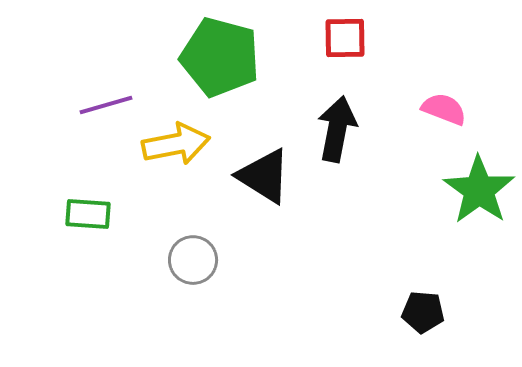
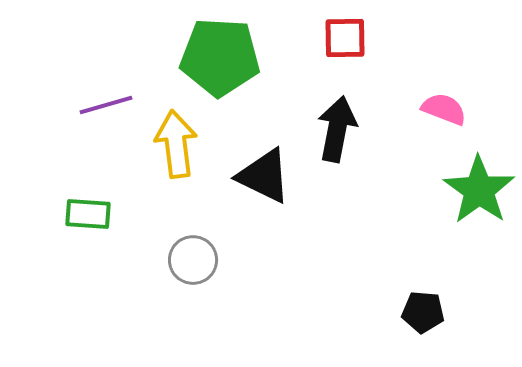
green pentagon: rotated 12 degrees counterclockwise
yellow arrow: rotated 86 degrees counterclockwise
black triangle: rotated 6 degrees counterclockwise
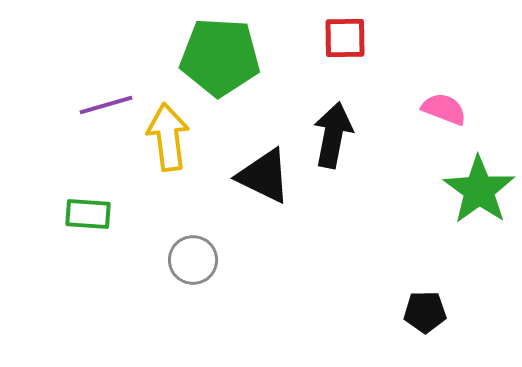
black arrow: moved 4 px left, 6 px down
yellow arrow: moved 8 px left, 7 px up
black pentagon: moved 2 px right; rotated 6 degrees counterclockwise
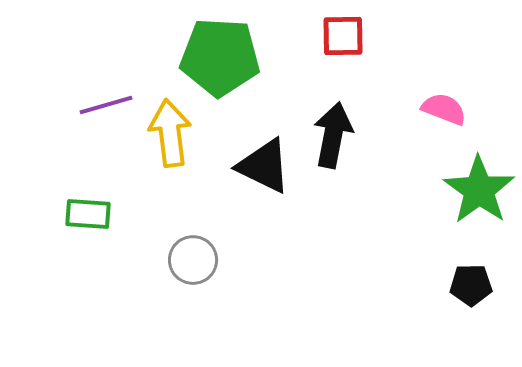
red square: moved 2 px left, 2 px up
yellow arrow: moved 2 px right, 4 px up
black triangle: moved 10 px up
black pentagon: moved 46 px right, 27 px up
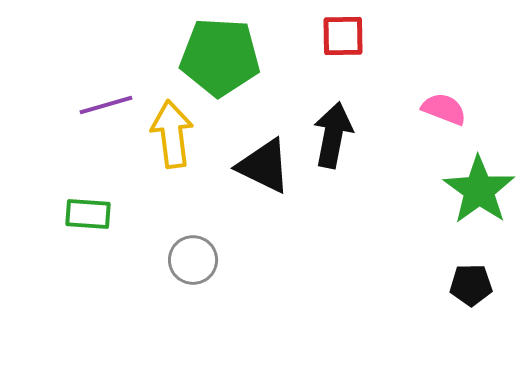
yellow arrow: moved 2 px right, 1 px down
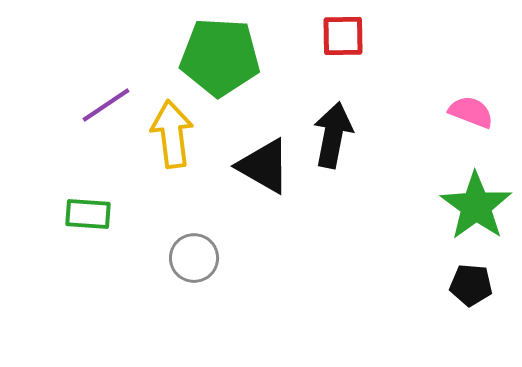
purple line: rotated 18 degrees counterclockwise
pink semicircle: moved 27 px right, 3 px down
black triangle: rotated 4 degrees clockwise
green star: moved 3 px left, 16 px down
gray circle: moved 1 px right, 2 px up
black pentagon: rotated 6 degrees clockwise
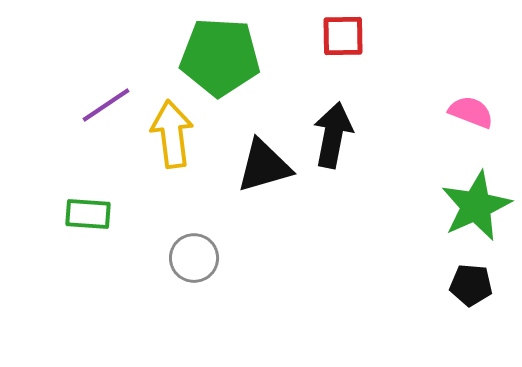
black triangle: rotated 46 degrees counterclockwise
green star: rotated 12 degrees clockwise
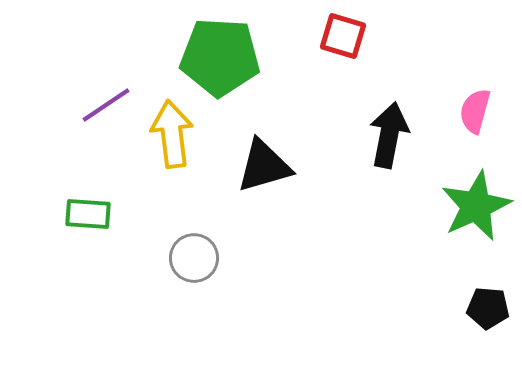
red square: rotated 18 degrees clockwise
pink semicircle: moved 4 px right, 1 px up; rotated 96 degrees counterclockwise
black arrow: moved 56 px right
black pentagon: moved 17 px right, 23 px down
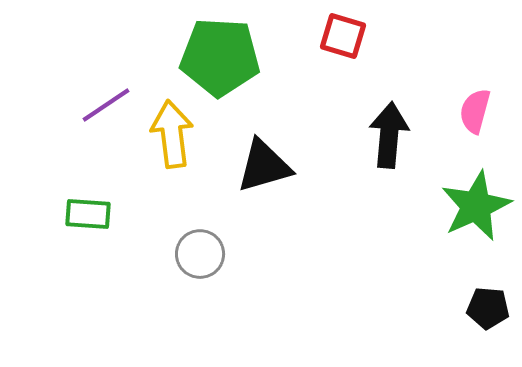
black arrow: rotated 6 degrees counterclockwise
gray circle: moved 6 px right, 4 px up
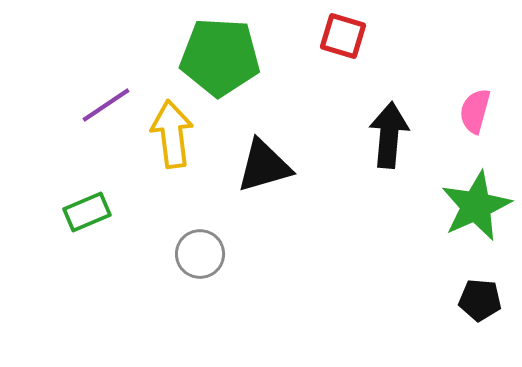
green rectangle: moved 1 px left, 2 px up; rotated 27 degrees counterclockwise
black pentagon: moved 8 px left, 8 px up
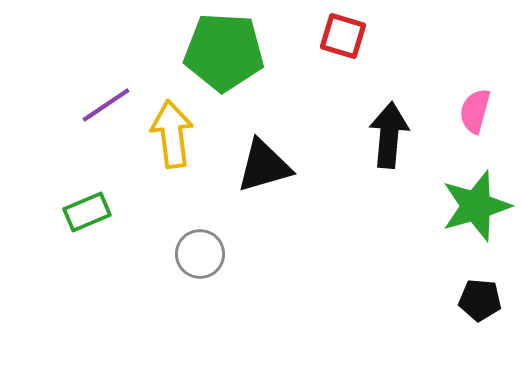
green pentagon: moved 4 px right, 5 px up
green star: rotated 8 degrees clockwise
